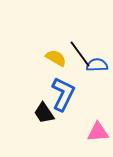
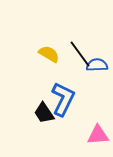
yellow semicircle: moved 7 px left, 4 px up
blue L-shape: moved 5 px down
pink triangle: moved 3 px down
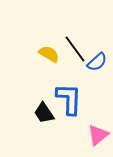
black line: moved 5 px left, 5 px up
blue semicircle: moved 3 px up; rotated 140 degrees clockwise
blue L-shape: moved 6 px right; rotated 24 degrees counterclockwise
pink triangle: rotated 35 degrees counterclockwise
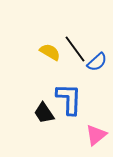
yellow semicircle: moved 1 px right, 2 px up
pink triangle: moved 2 px left
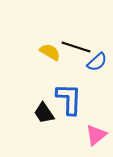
black line: moved 1 px right, 2 px up; rotated 36 degrees counterclockwise
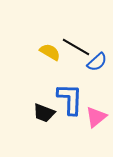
black line: rotated 12 degrees clockwise
blue L-shape: moved 1 px right
black trapezoid: rotated 35 degrees counterclockwise
pink triangle: moved 18 px up
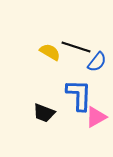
black line: rotated 12 degrees counterclockwise
blue semicircle: rotated 10 degrees counterclockwise
blue L-shape: moved 9 px right, 4 px up
pink triangle: rotated 10 degrees clockwise
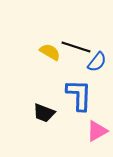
pink triangle: moved 1 px right, 14 px down
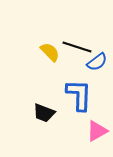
black line: moved 1 px right
yellow semicircle: rotated 15 degrees clockwise
blue semicircle: rotated 15 degrees clockwise
